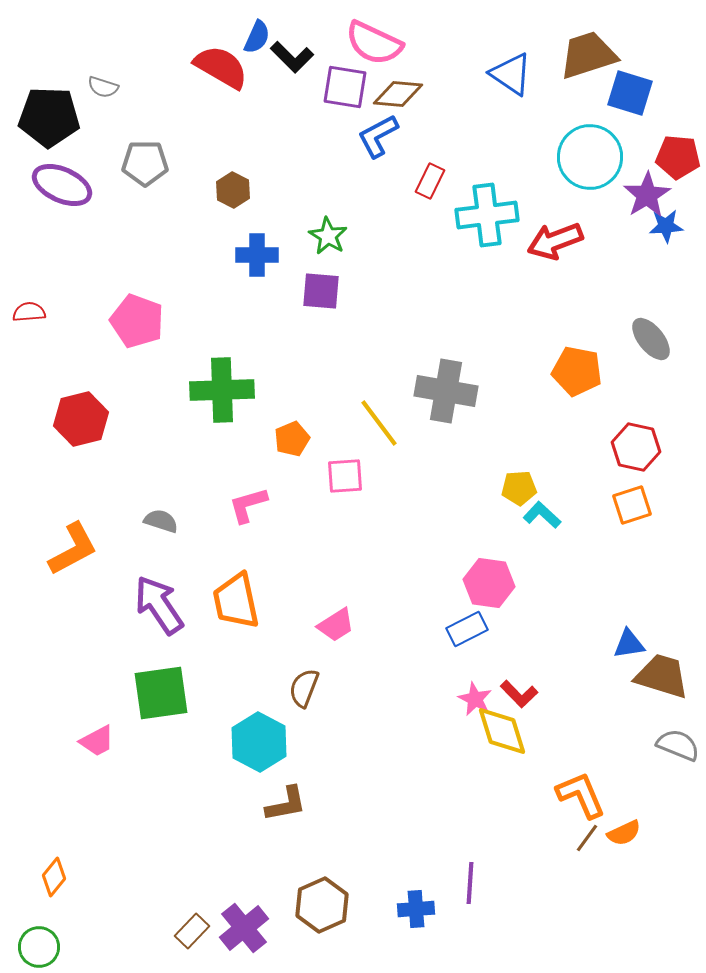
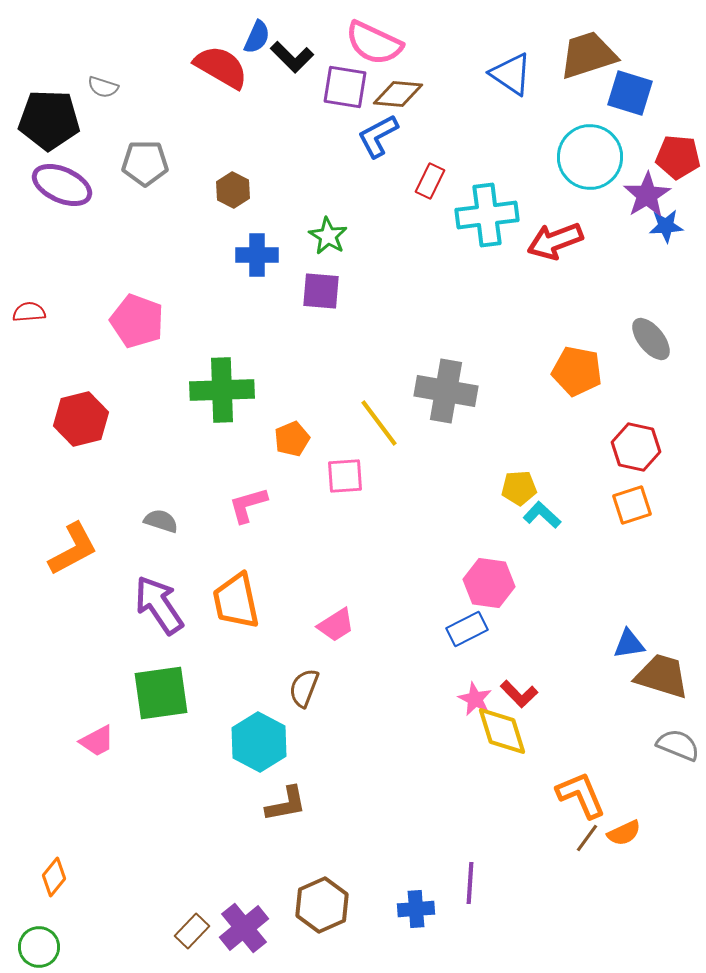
black pentagon at (49, 117): moved 3 px down
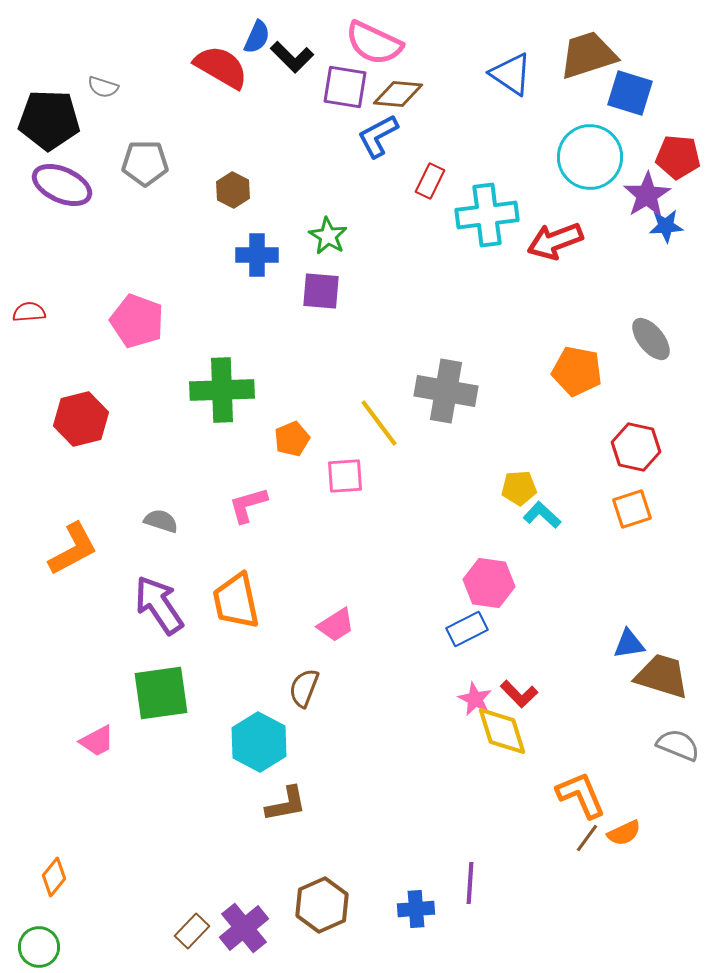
orange square at (632, 505): moved 4 px down
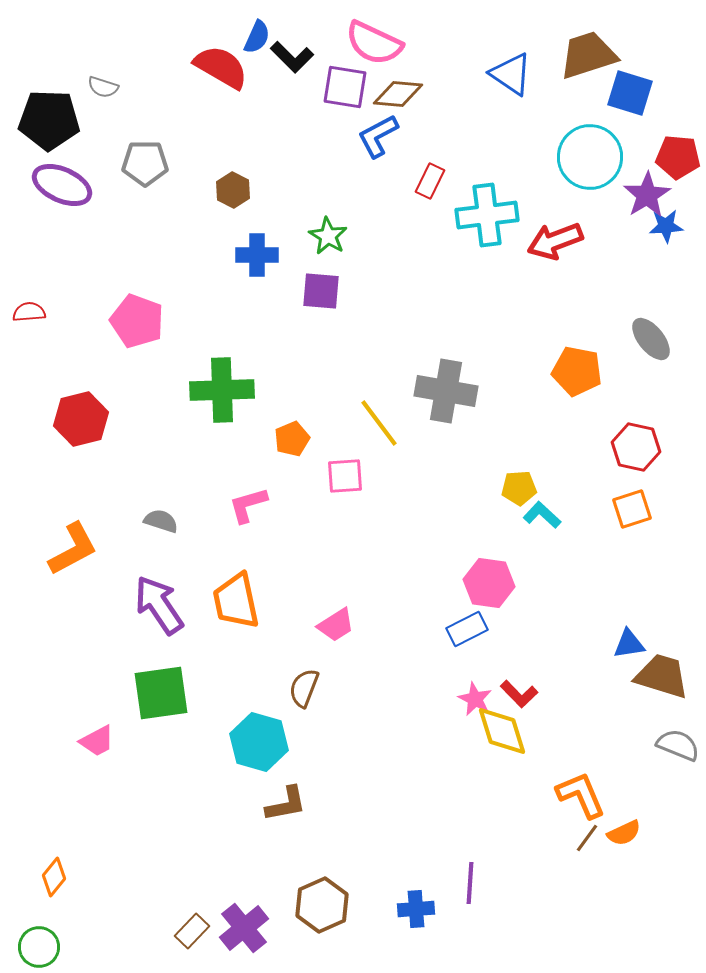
cyan hexagon at (259, 742): rotated 12 degrees counterclockwise
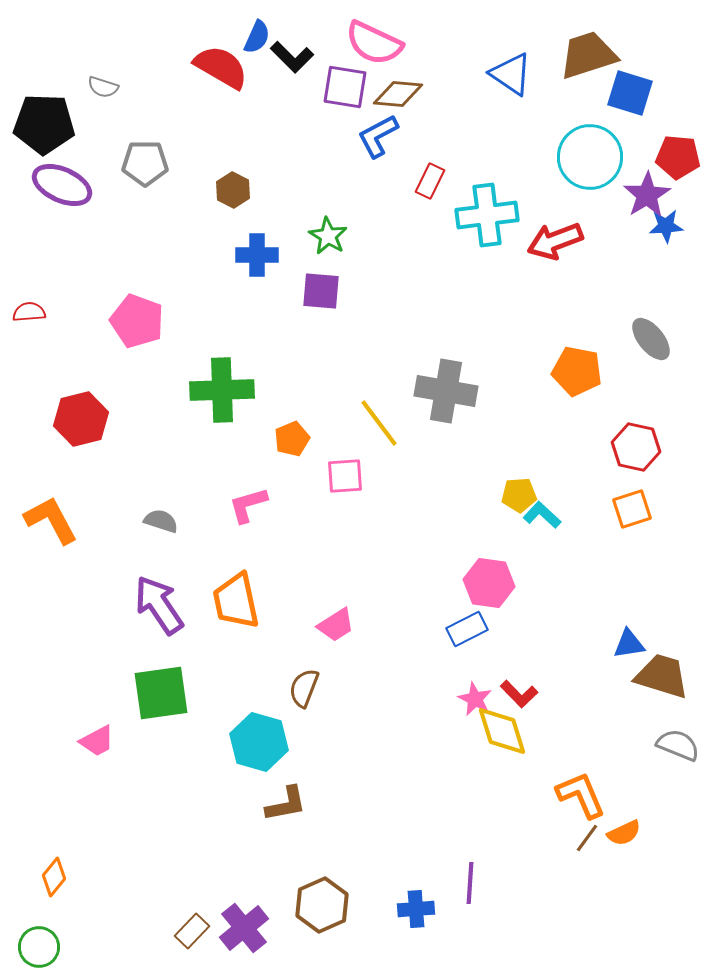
black pentagon at (49, 120): moved 5 px left, 4 px down
yellow pentagon at (519, 488): moved 7 px down
orange L-shape at (73, 549): moved 22 px left, 29 px up; rotated 90 degrees counterclockwise
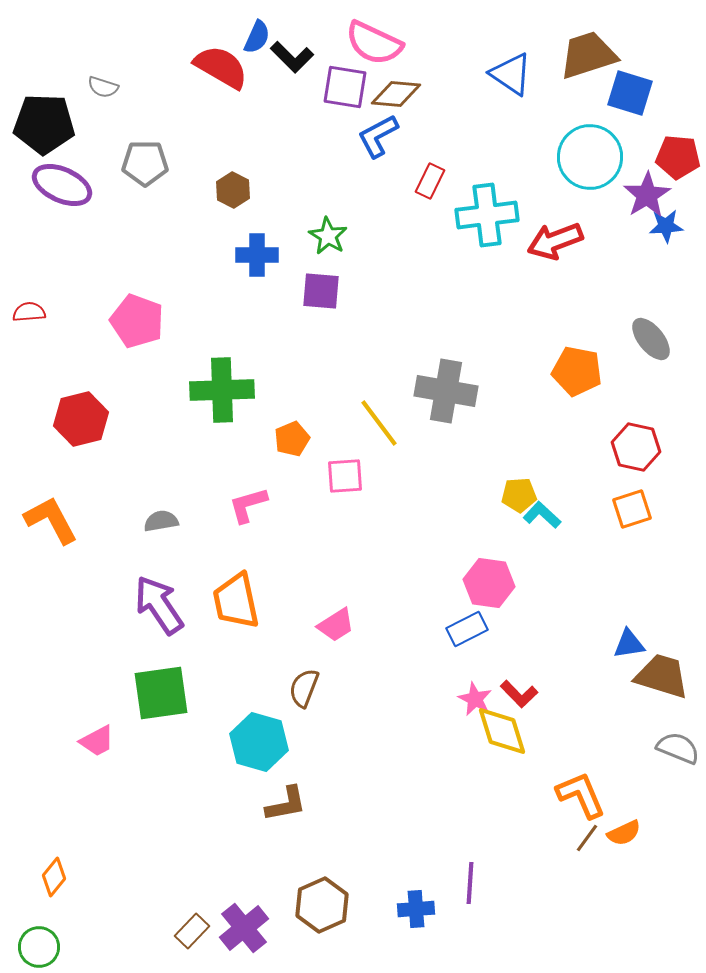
brown diamond at (398, 94): moved 2 px left
gray semicircle at (161, 521): rotated 28 degrees counterclockwise
gray semicircle at (678, 745): moved 3 px down
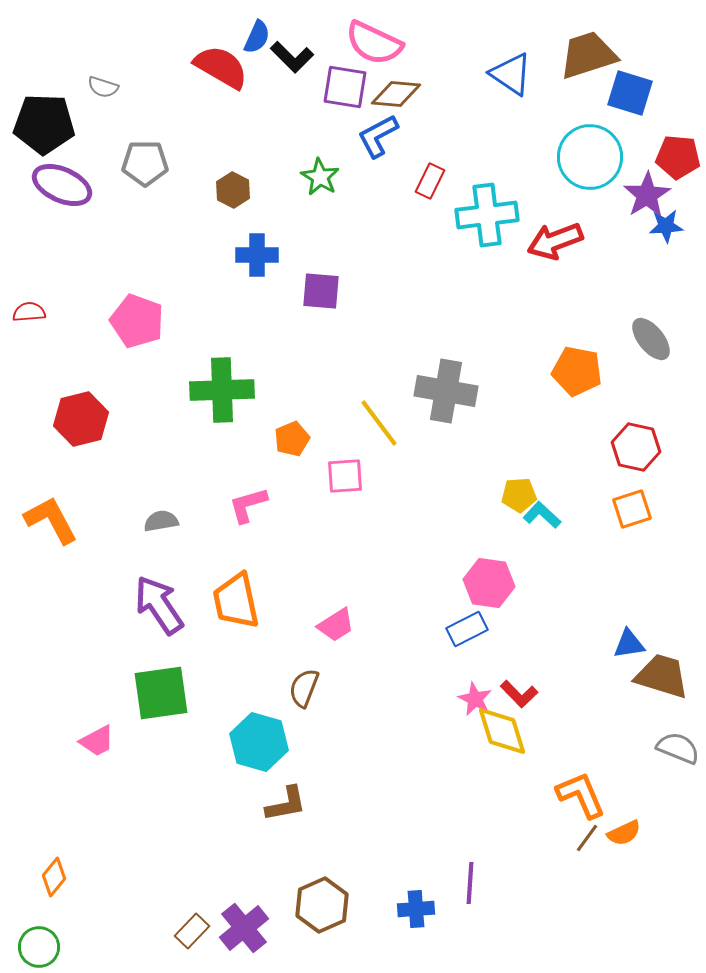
green star at (328, 236): moved 8 px left, 59 px up
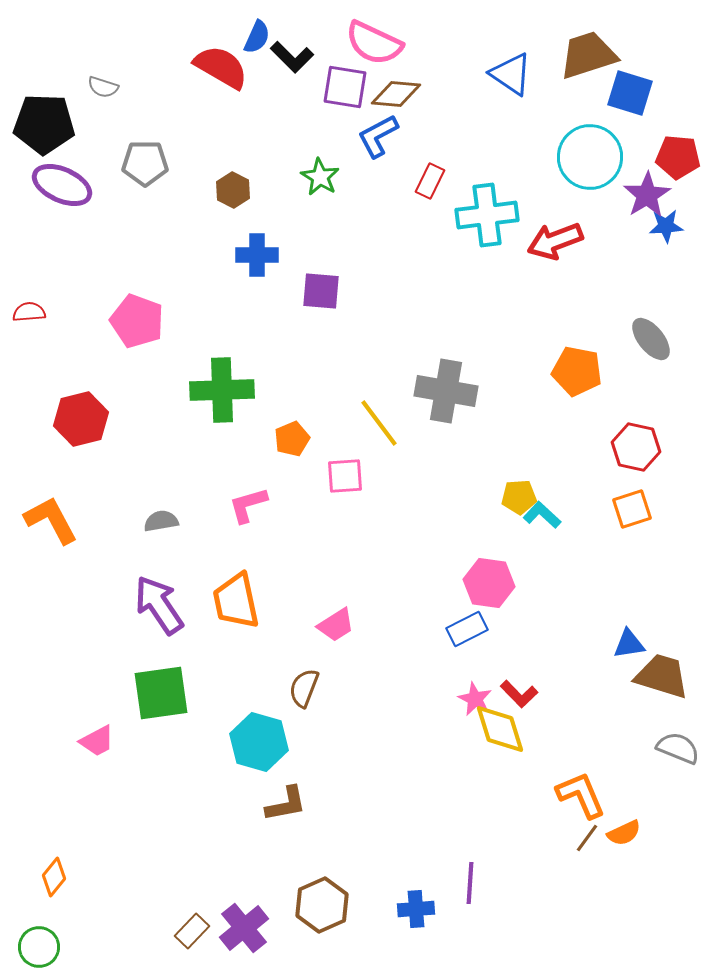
yellow pentagon at (519, 495): moved 2 px down
yellow diamond at (502, 731): moved 2 px left, 2 px up
